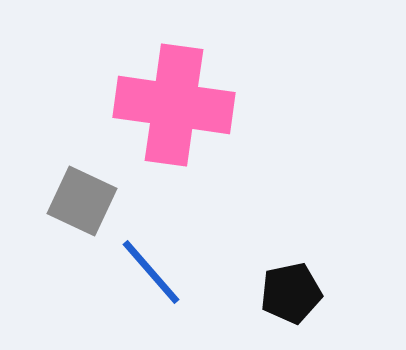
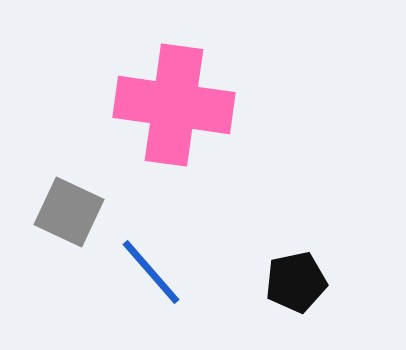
gray square: moved 13 px left, 11 px down
black pentagon: moved 5 px right, 11 px up
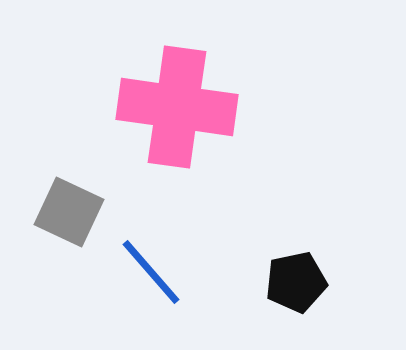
pink cross: moved 3 px right, 2 px down
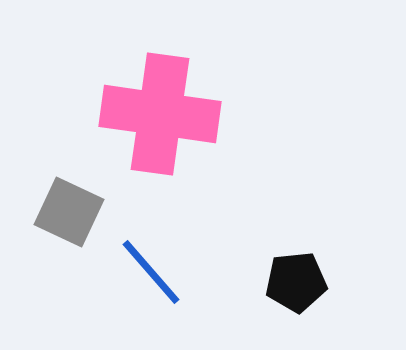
pink cross: moved 17 px left, 7 px down
black pentagon: rotated 6 degrees clockwise
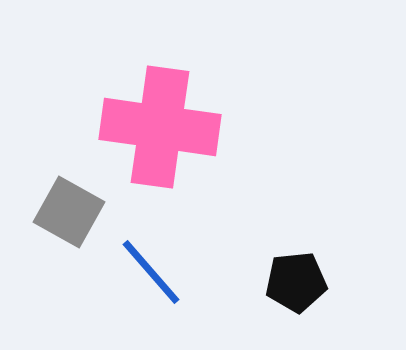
pink cross: moved 13 px down
gray square: rotated 4 degrees clockwise
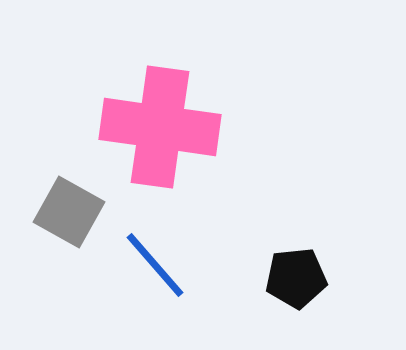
blue line: moved 4 px right, 7 px up
black pentagon: moved 4 px up
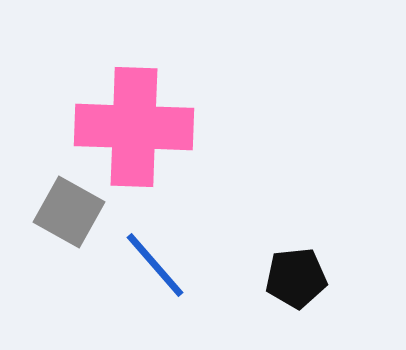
pink cross: moved 26 px left; rotated 6 degrees counterclockwise
